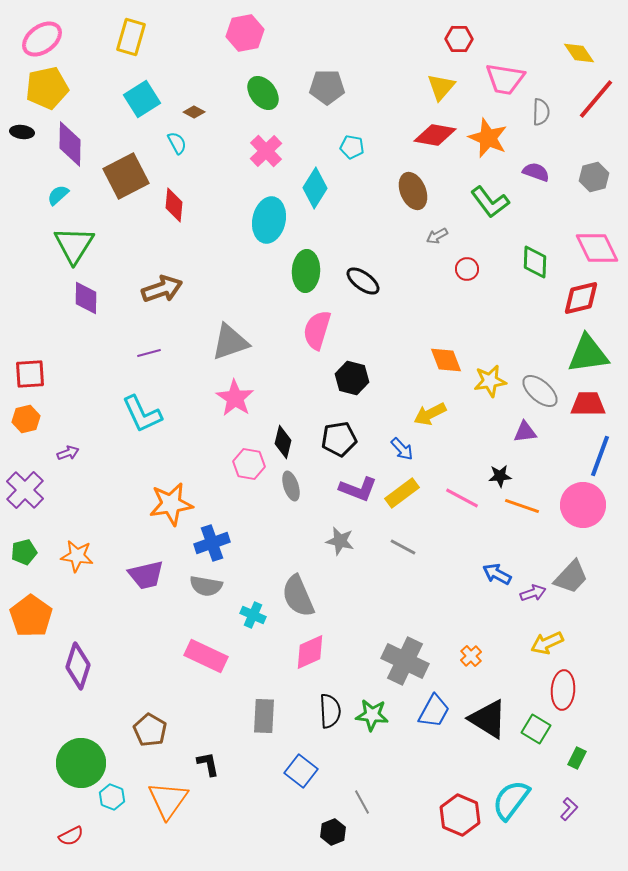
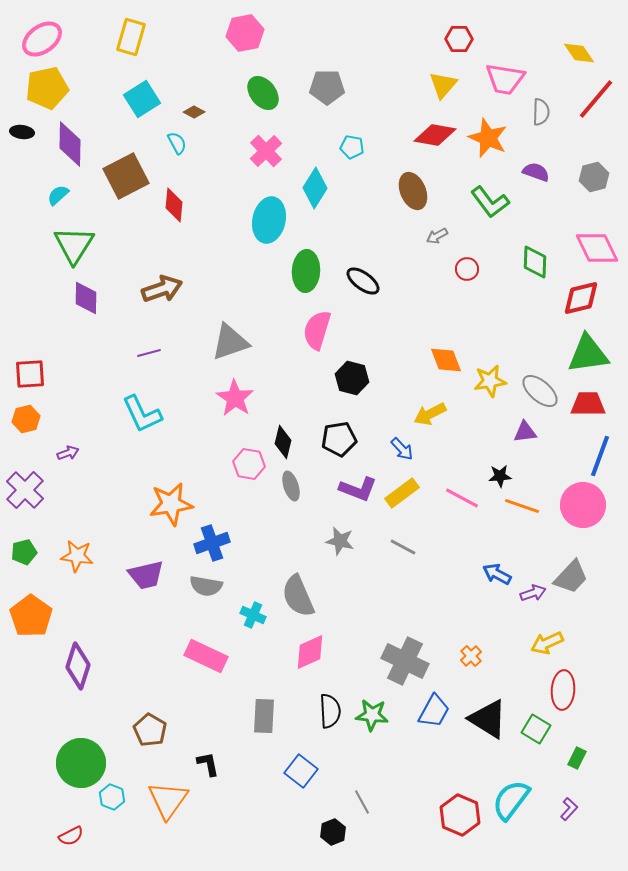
yellow triangle at (441, 87): moved 2 px right, 2 px up
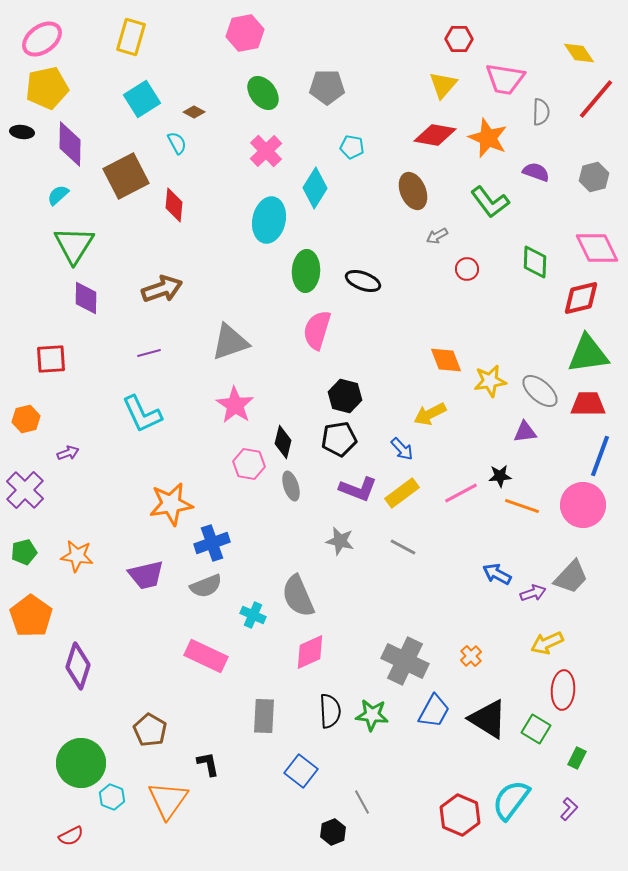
black ellipse at (363, 281): rotated 16 degrees counterclockwise
red square at (30, 374): moved 21 px right, 15 px up
black hexagon at (352, 378): moved 7 px left, 18 px down
pink star at (235, 398): moved 7 px down
pink line at (462, 498): moved 1 px left, 5 px up; rotated 56 degrees counterclockwise
gray semicircle at (206, 586): rotated 32 degrees counterclockwise
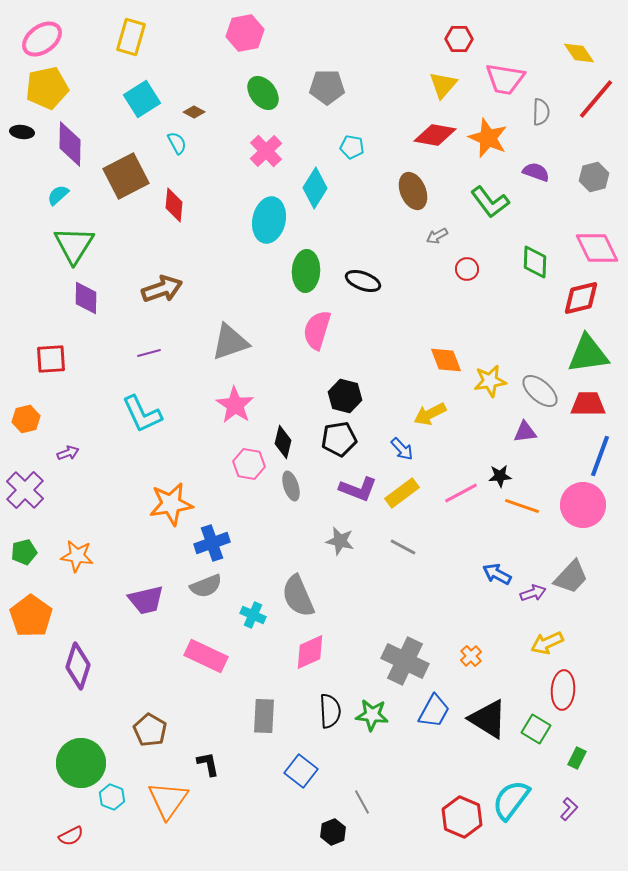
purple trapezoid at (146, 575): moved 25 px down
red hexagon at (460, 815): moved 2 px right, 2 px down
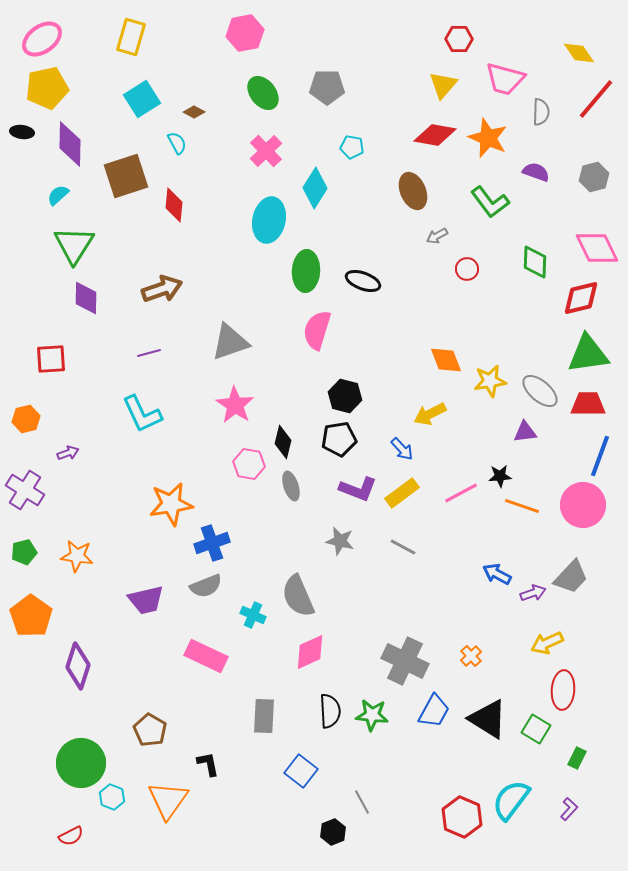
pink trapezoid at (505, 79): rotated 6 degrees clockwise
brown square at (126, 176): rotated 9 degrees clockwise
purple cross at (25, 490): rotated 12 degrees counterclockwise
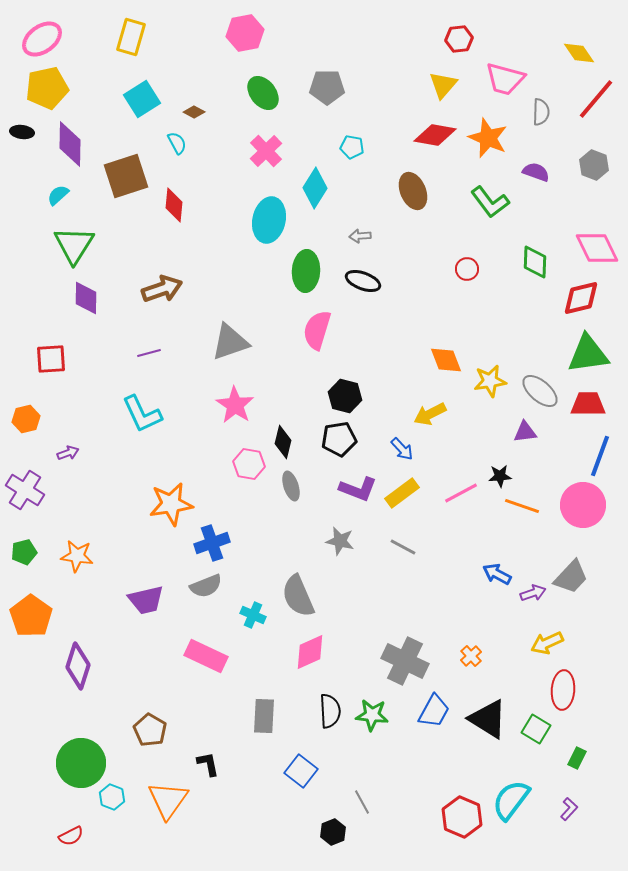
red hexagon at (459, 39): rotated 8 degrees counterclockwise
gray hexagon at (594, 177): moved 12 px up; rotated 24 degrees counterclockwise
gray arrow at (437, 236): moved 77 px left; rotated 25 degrees clockwise
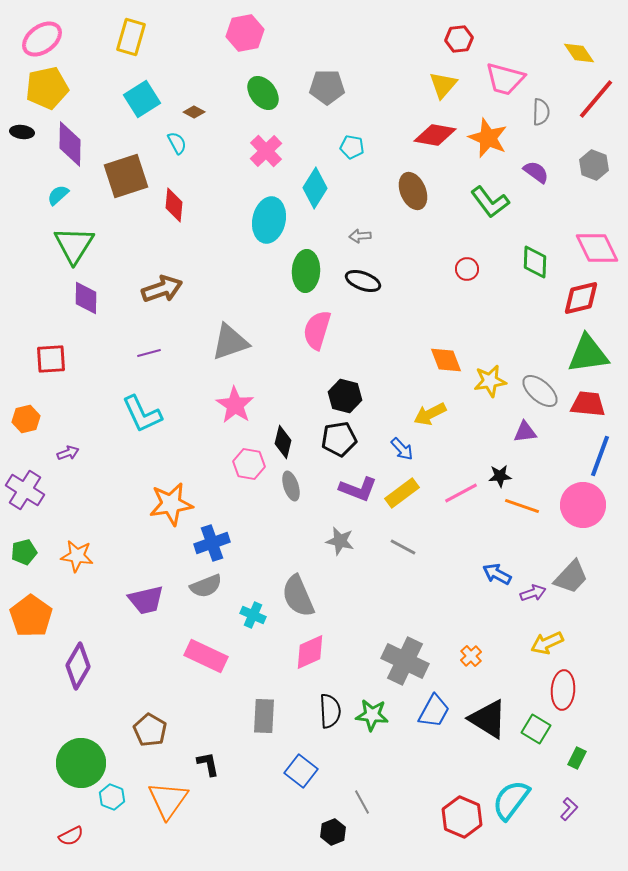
purple semicircle at (536, 172): rotated 16 degrees clockwise
red trapezoid at (588, 404): rotated 6 degrees clockwise
purple diamond at (78, 666): rotated 12 degrees clockwise
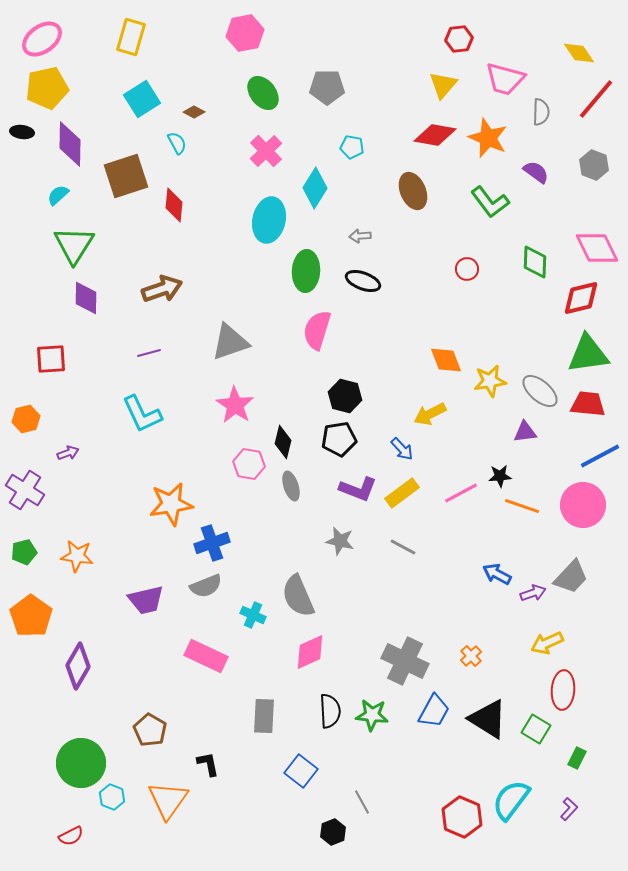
blue line at (600, 456): rotated 42 degrees clockwise
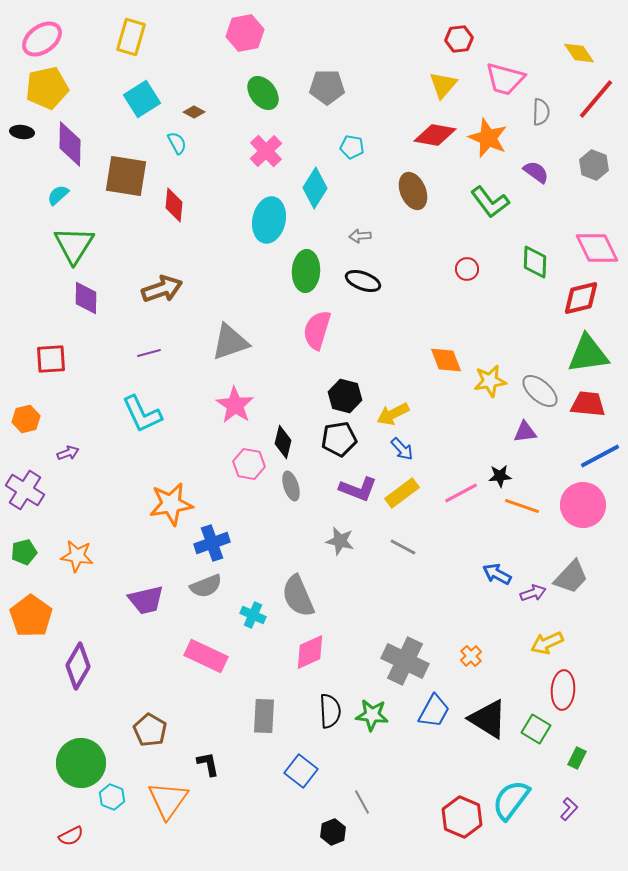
brown square at (126, 176): rotated 27 degrees clockwise
yellow arrow at (430, 414): moved 37 px left
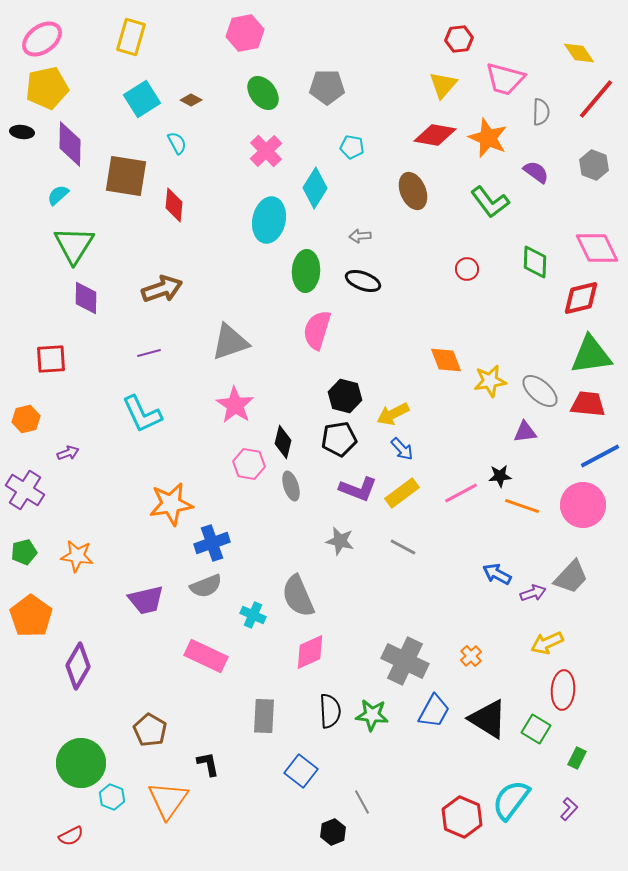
brown diamond at (194, 112): moved 3 px left, 12 px up
green triangle at (588, 354): moved 3 px right, 1 px down
